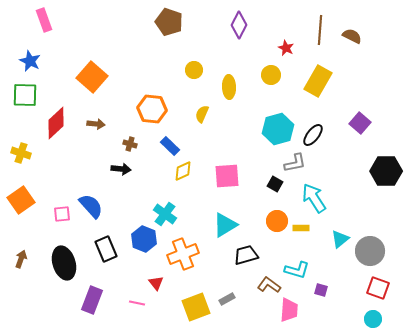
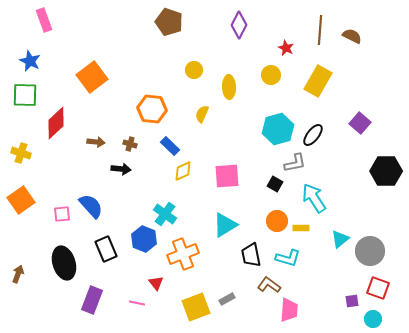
orange square at (92, 77): rotated 12 degrees clockwise
brown arrow at (96, 124): moved 18 px down
black trapezoid at (246, 255): moved 5 px right; rotated 85 degrees counterclockwise
brown arrow at (21, 259): moved 3 px left, 15 px down
cyan L-shape at (297, 270): moved 9 px left, 12 px up
purple square at (321, 290): moved 31 px right, 11 px down; rotated 24 degrees counterclockwise
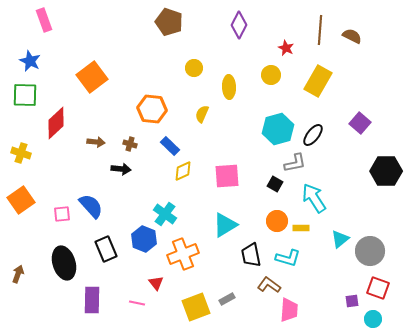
yellow circle at (194, 70): moved 2 px up
purple rectangle at (92, 300): rotated 20 degrees counterclockwise
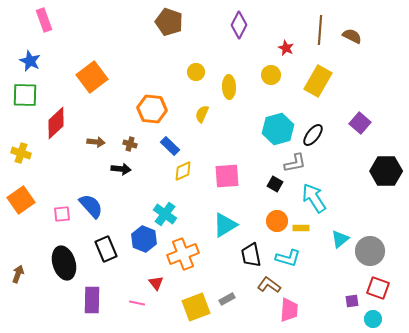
yellow circle at (194, 68): moved 2 px right, 4 px down
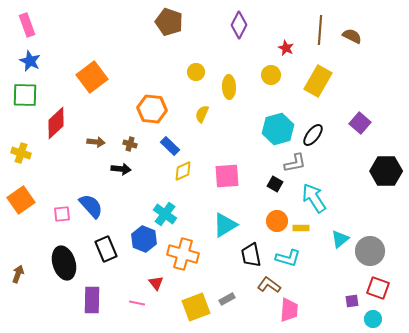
pink rectangle at (44, 20): moved 17 px left, 5 px down
orange cross at (183, 254): rotated 36 degrees clockwise
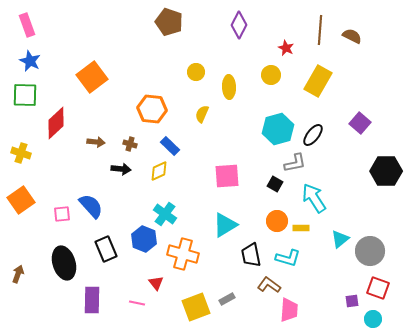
yellow diamond at (183, 171): moved 24 px left
